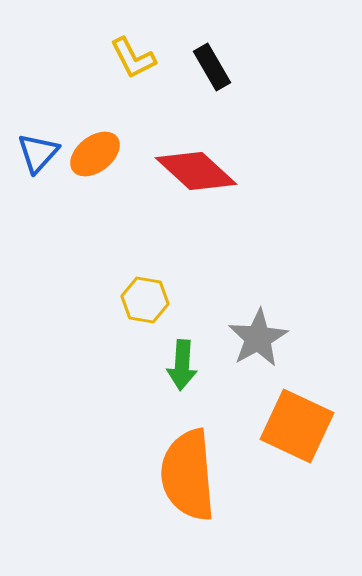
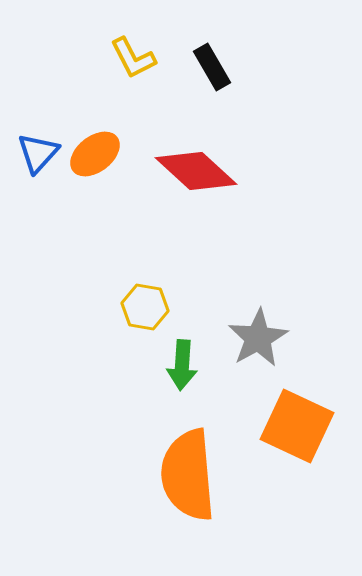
yellow hexagon: moved 7 px down
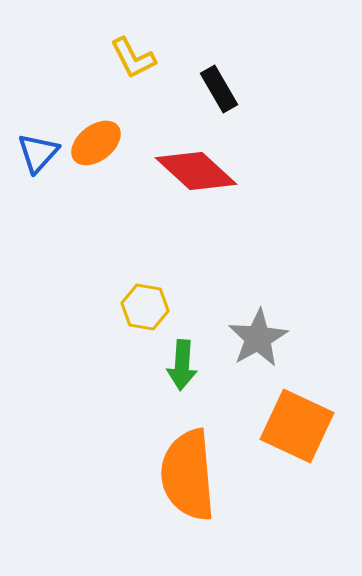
black rectangle: moved 7 px right, 22 px down
orange ellipse: moved 1 px right, 11 px up
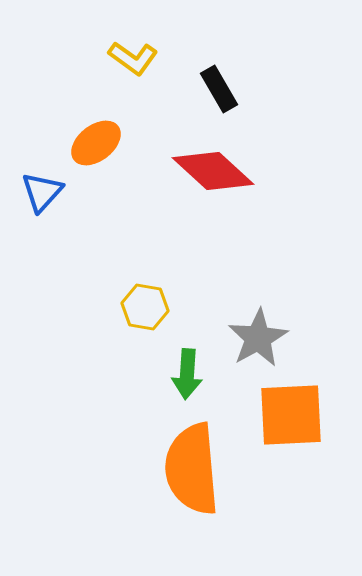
yellow L-shape: rotated 27 degrees counterclockwise
blue triangle: moved 4 px right, 39 px down
red diamond: moved 17 px right
green arrow: moved 5 px right, 9 px down
orange square: moved 6 px left, 11 px up; rotated 28 degrees counterclockwise
orange semicircle: moved 4 px right, 6 px up
